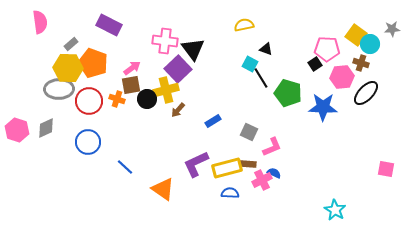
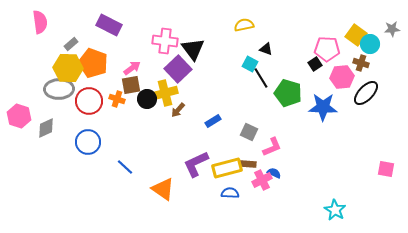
yellow cross at (166, 90): moved 1 px left, 3 px down
pink hexagon at (17, 130): moved 2 px right, 14 px up
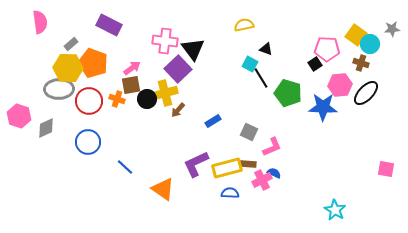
pink hexagon at (342, 77): moved 2 px left, 8 px down
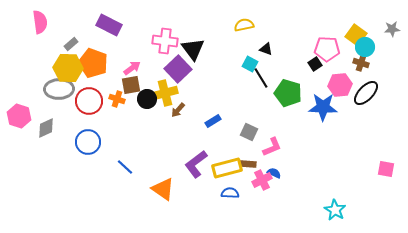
cyan circle at (370, 44): moved 5 px left, 3 px down
purple L-shape at (196, 164): rotated 12 degrees counterclockwise
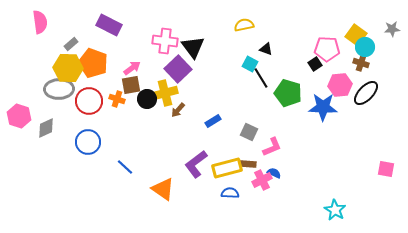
black triangle at (193, 49): moved 2 px up
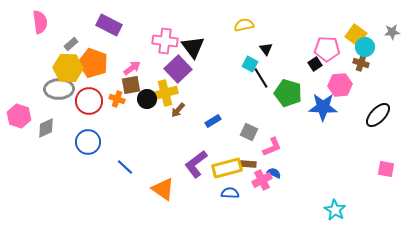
gray star at (392, 29): moved 3 px down
black triangle at (266, 49): rotated 32 degrees clockwise
black ellipse at (366, 93): moved 12 px right, 22 px down
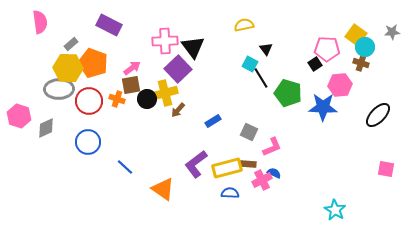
pink cross at (165, 41): rotated 10 degrees counterclockwise
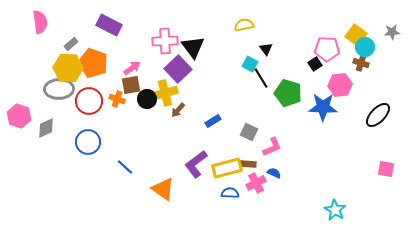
pink cross at (262, 180): moved 6 px left, 3 px down
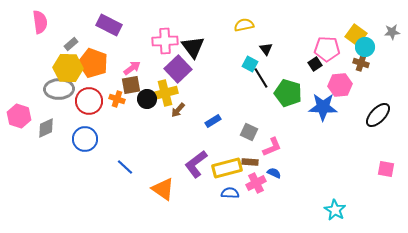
blue circle at (88, 142): moved 3 px left, 3 px up
brown rectangle at (248, 164): moved 2 px right, 2 px up
